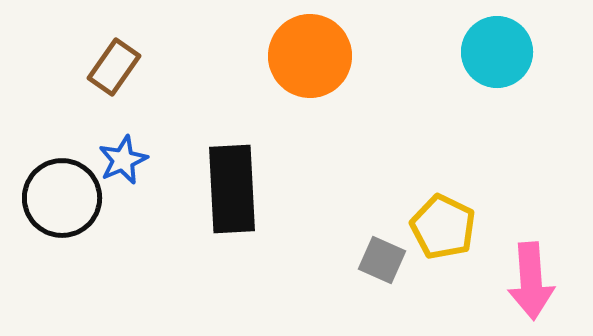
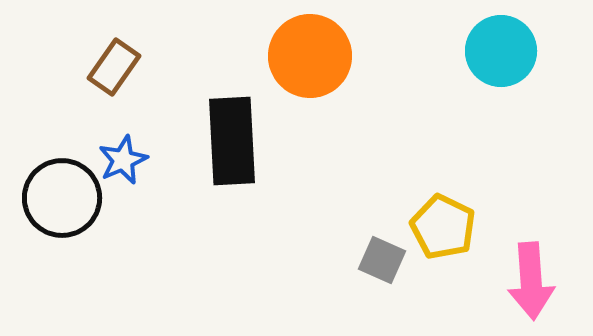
cyan circle: moved 4 px right, 1 px up
black rectangle: moved 48 px up
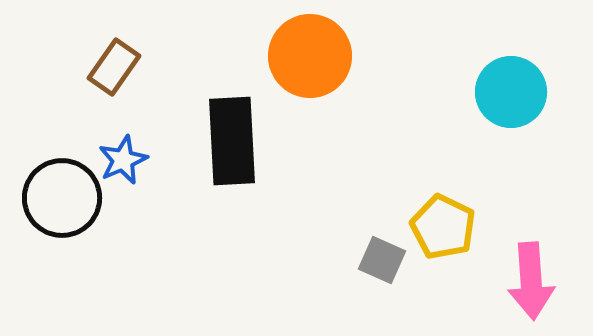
cyan circle: moved 10 px right, 41 px down
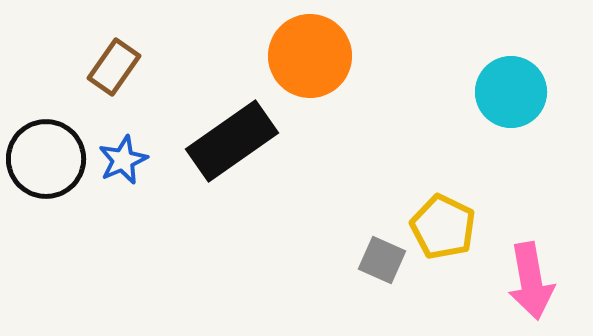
black rectangle: rotated 58 degrees clockwise
black circle: moved 16 px left, 39 px up
pink arrow: rotated 6 degrees counterclockwise
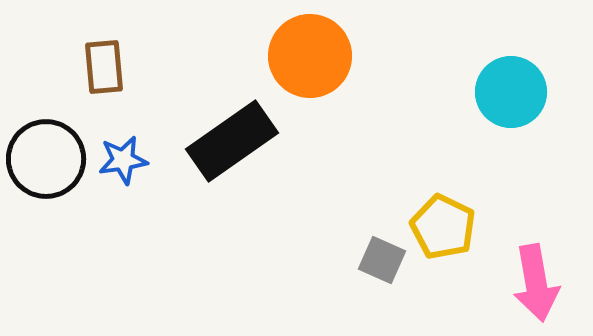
brown rectangle: moved 10 px left; rotated 40 degrees counterclockwise
blue star: rotated 15 degrees clockwise
pink arrow: moved 5 px right, 2 px down
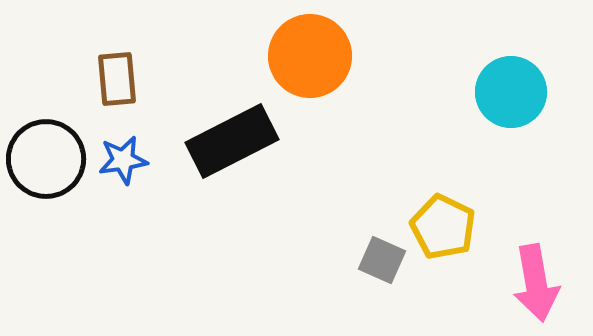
brown rectangle: moved 13 px right, 12 px down
black rectangle: rotated 8 degrees clockwise
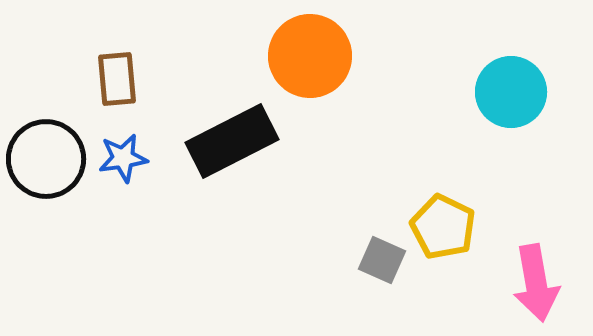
blue star: moved 2 px up
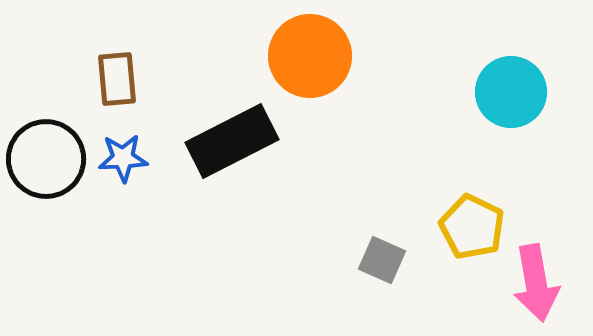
blue star: rotated 6 degrees clockwise
yellow pentagon: moved 29 px right
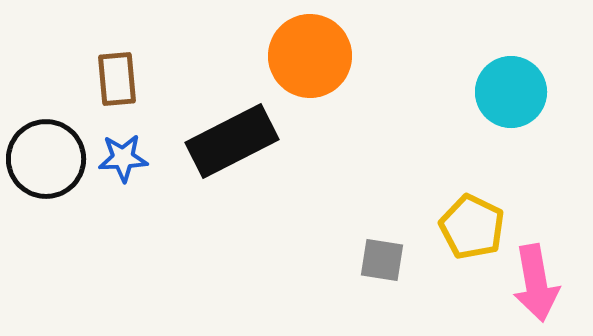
gray square: rotated 15 degrees counterclockwise
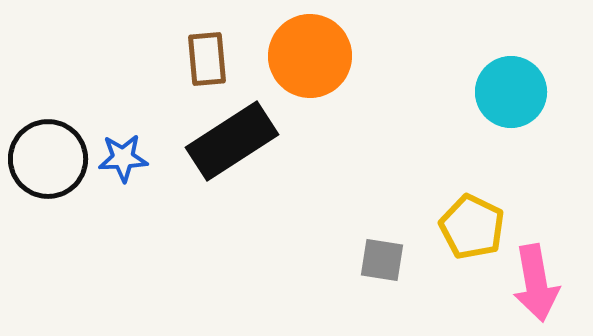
brown rectangle: moved 90 px right, 20 px up
black rectangle: rotated 6 degrees counterclockwise
black circle: moved 2 px right
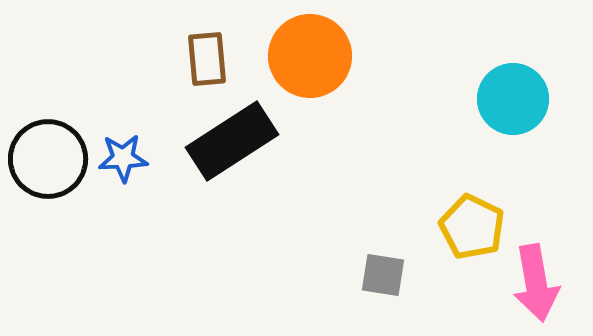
cyan circle: moved 2 px right, 7 px down
gray square: moved 1 px right, 15 px down
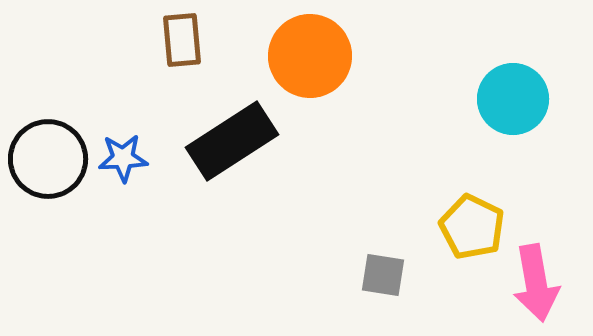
brown rectangle: moved 25 px left, 19 px up
